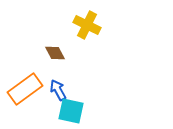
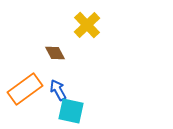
yellow cross: rotated 20 degrees clockwise
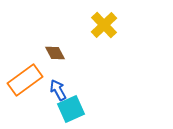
yellow cross: moved 17 px right
orange rectangle: moved 9 px up
cyan square: moved 2 px up; rotated 36 degrees counterclockwise
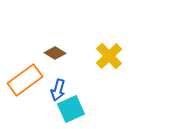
yellow cross: moved 5 px right, 31 px down
brown diamond: rotated 30 degrees counterclockwise
blue arrow: rotated 135 degrees counterclockwise
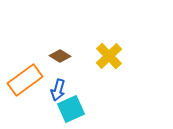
brown diamond: moved 5 px right, 3 px down
